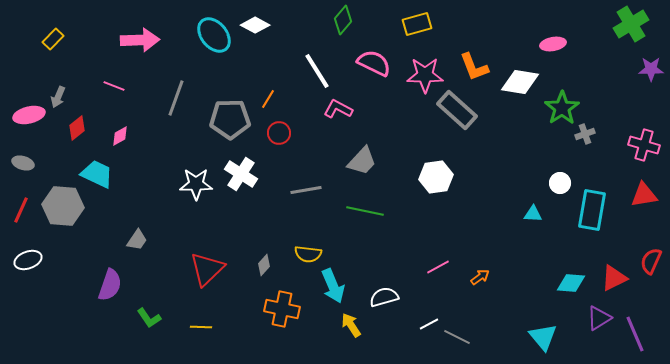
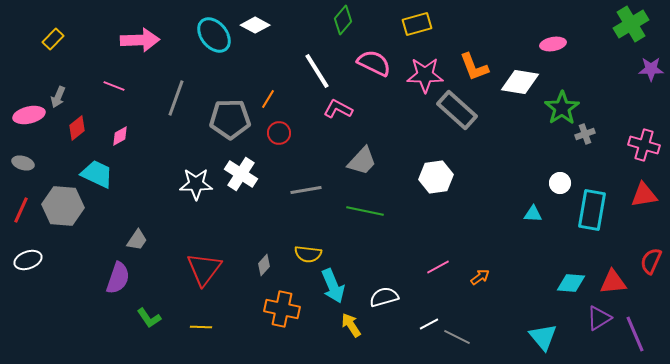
red triangle at (207, 269): moved 3 px left; rotated 9 degrees counterclockwise
red triangle at (614, 278): moved 1 px left, 4 px down; rotated 20 degrees clockwise
purple semicircle at (110, 285): moved 8 px right, 7 px up
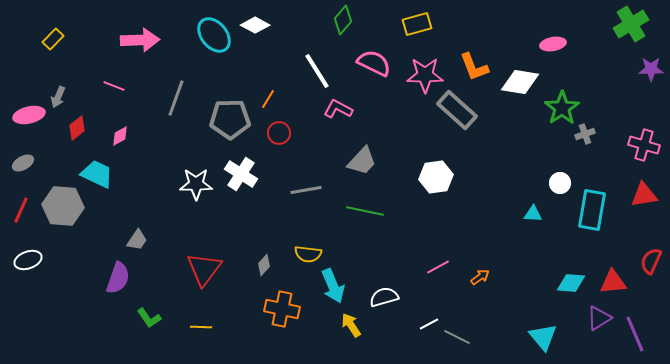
gray ellipse at (23, 163): rotated 45 degrees counterclockwise
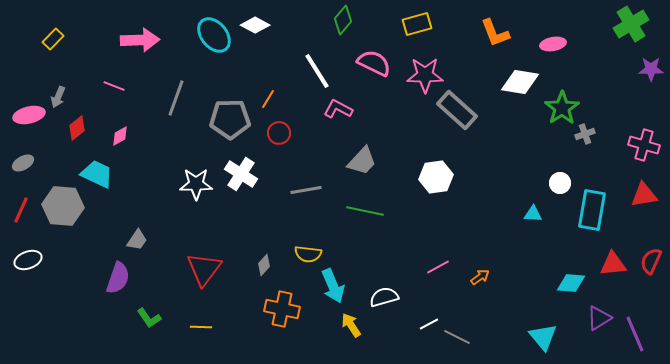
orange L-shape at (474, 67): moved 21 px right, 34 px up
red triangle at (613, 282): moved 18 px up
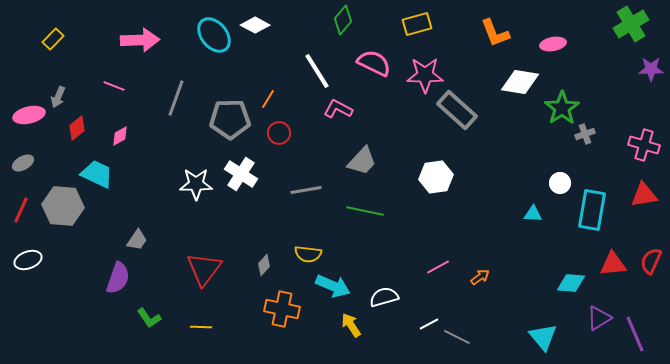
cyan arrow at (333, 286): rotated 44 degrees counterclockwise
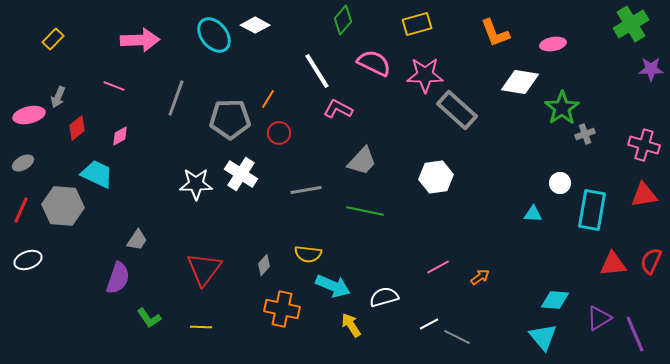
cyan diamond at (571, 283): moved 16 px left, 17 px down
